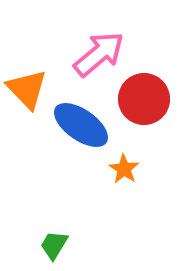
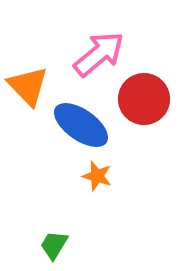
orange triangle: moved 1 px right, 3 px up
orange star: moved 27 px left, 7 px down; rotated 16 degrees counterclockwise
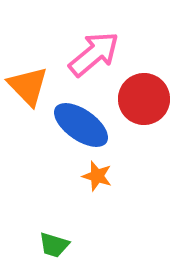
pink arrow: moved 5 px left
green trapezoid: rotated 104 degrees counterclockwise
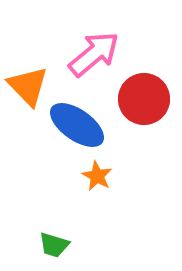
blue ellipse: moved 4 px left
orange star: rotated 12 degrees clockwise
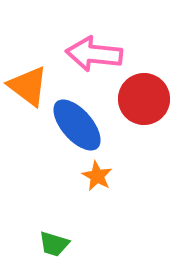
pink arrow: rotated 134 degrees counterclockwise
orange triangle: rotated 9 degrees counterclockwise
blue ellipse: rotated 14 degrees clockwise
green trapezoid: moved 1 px up
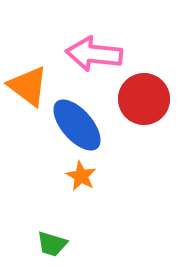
orange star: moved 16 px left
green trapezoid: moved 2 px left
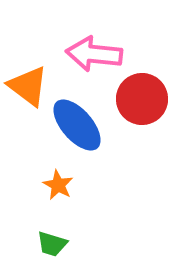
red circle: moved 2 px left
orange star: moved 23 px left, 9 px down
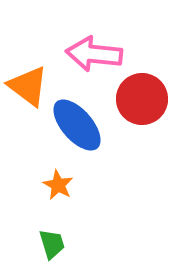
green trapezoid: rotated 124 degrees counterclockwise
